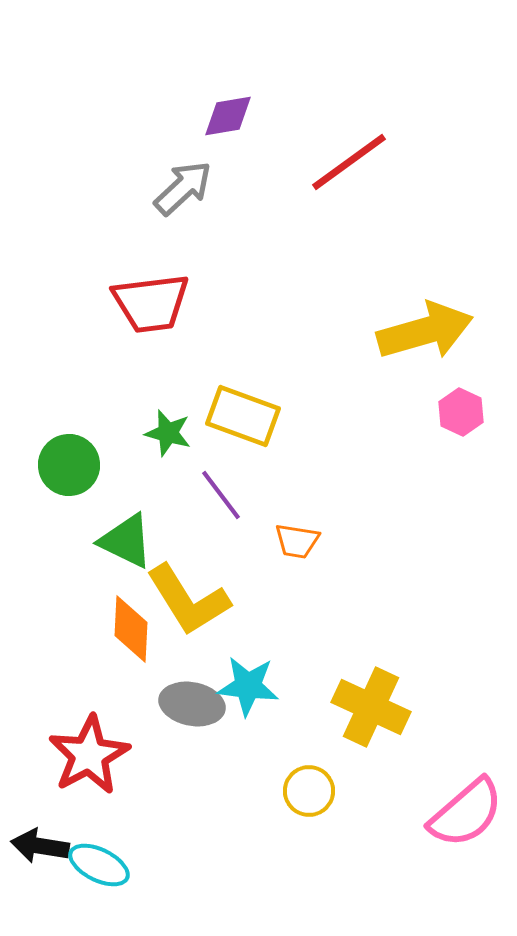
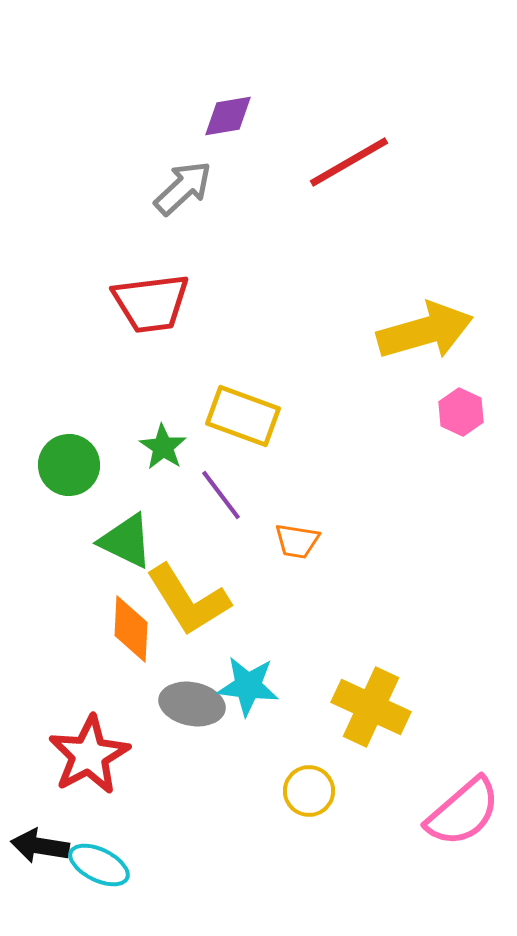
red line: rotated 6 degrees clockwise
green star: moved 5 px left, 14 px down; rotated 18 degrees clockwise
pink semicircle: moved 3 px left, 1 px up
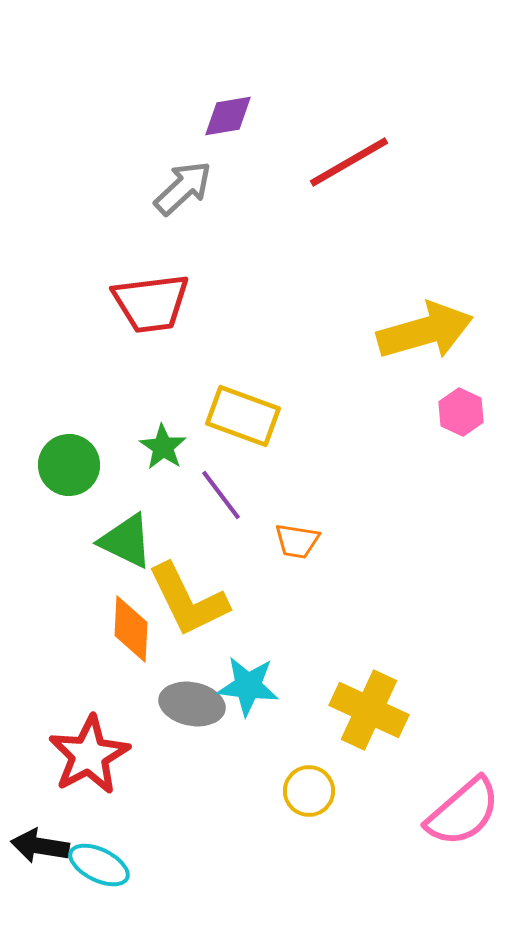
yellow L-shape: rotated 6 degrees clockwise
yellow cross: moved 2 px left, 3 px down
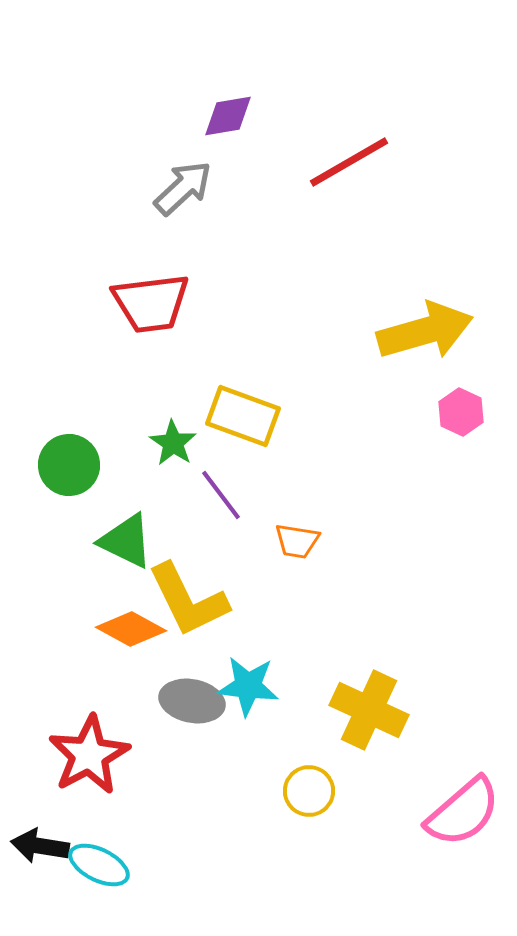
green star: moved 10 px right, 4 px up
orange diamond: rotated 64 degrees counterclockwise
gray ellipse: moved 3 px up
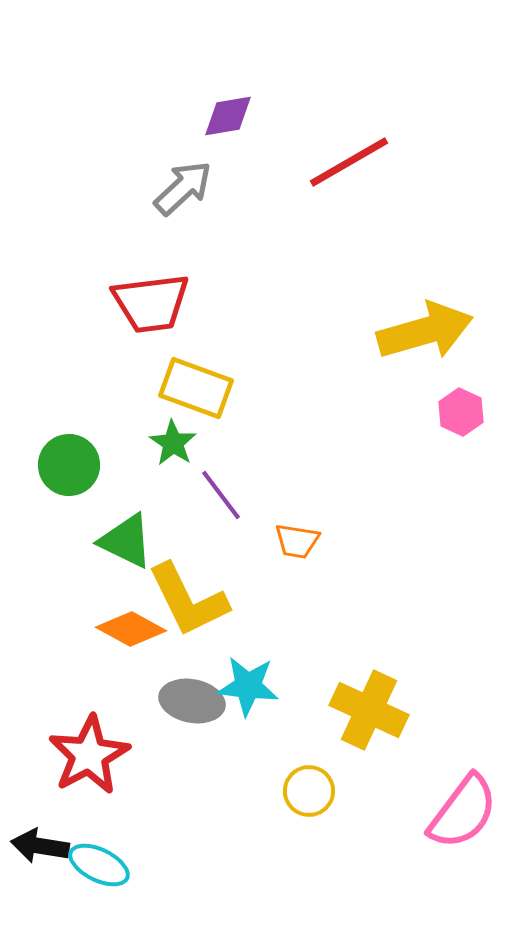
yellow rectangle: moved 47 px left, 28 px up
pink semicircle: rotated 12 degrees counterclockwise
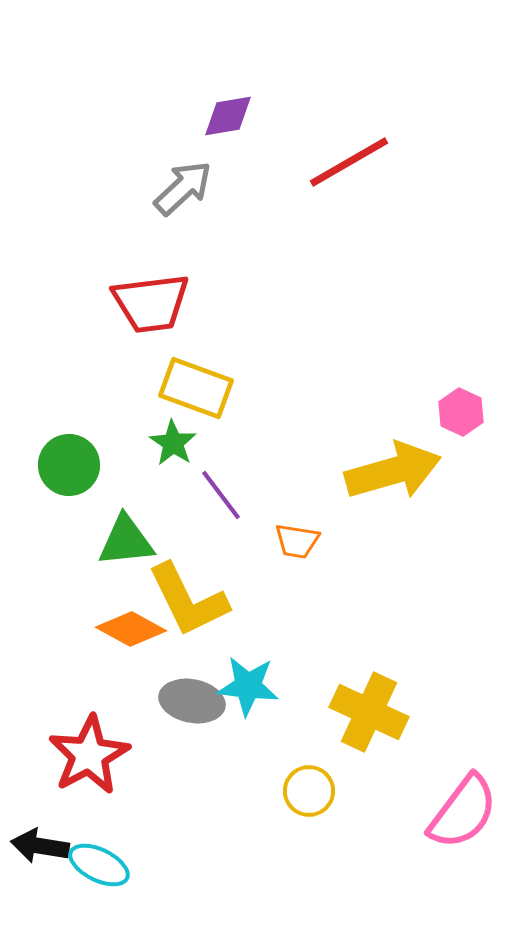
yellow arrow: moved 32 px left, 140 px down
green triangle: rotated 32 degrees counterclockwise
yellow cross: moved 2 px down
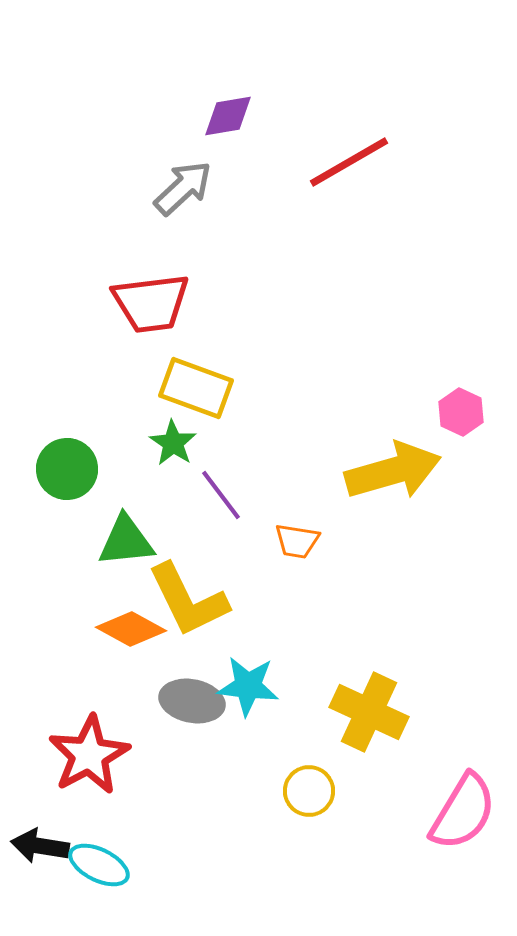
green circle: moved 2 px left, 4 px down
pink semicircle: rotated 6 degrees counterclockwise
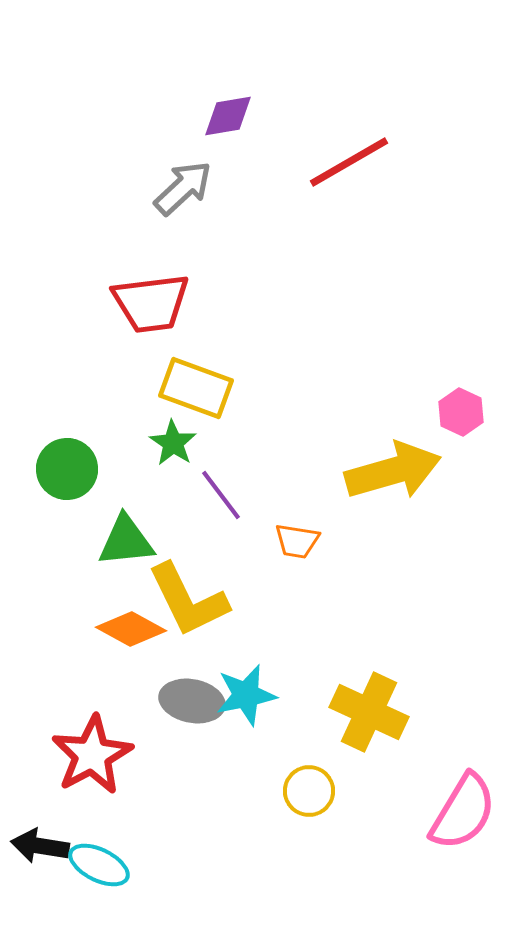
cyan star: moved 2 px left, 9 px down; rotated 18 degrees counterclockwise
red star: moved 3 px right
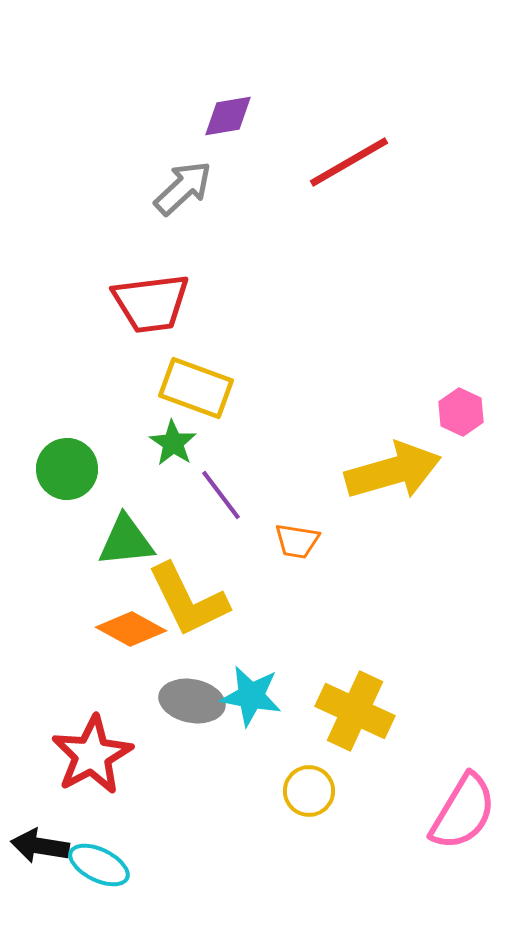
cyan star: moved 5 px right, 1 px down; rotated 22 degrees clockwise
yellow cross: moved 14 px left, 1 px up
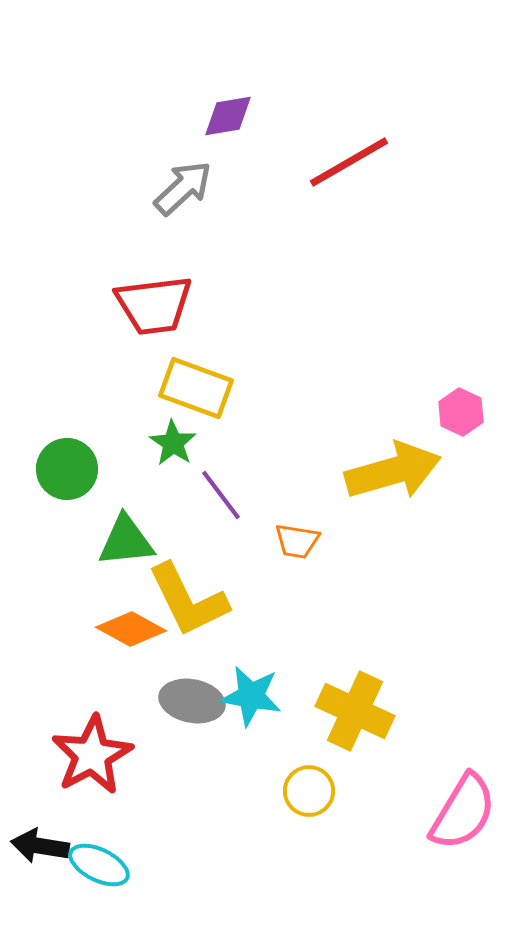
red trapezoid: moved 3 px right, 2 px down
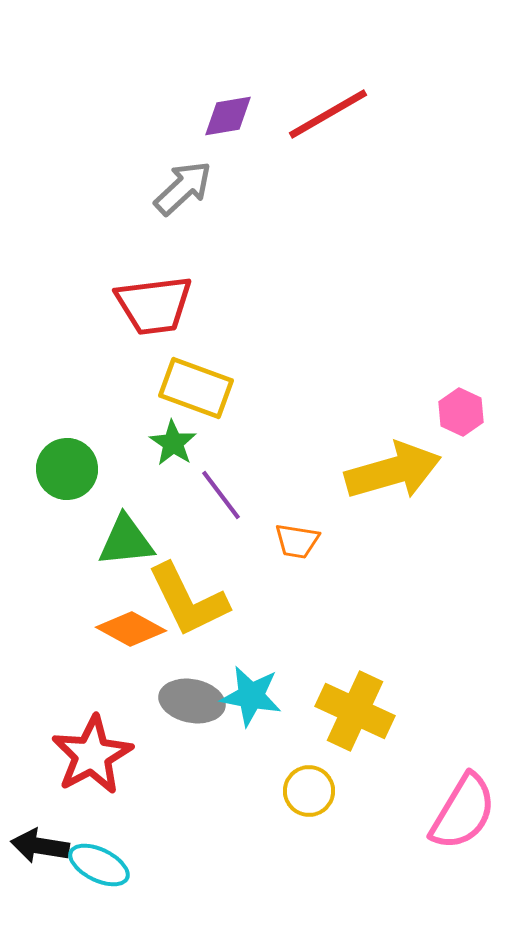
red line: moved 21 px left, 48 px up
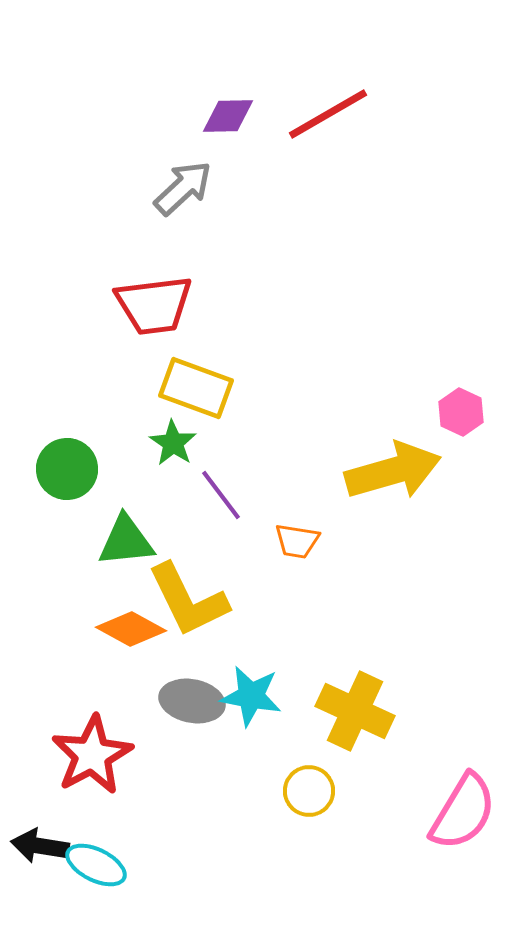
purple diamond: rotated 8 degrees clockwise
cyan ellipse: moved 3 px left
